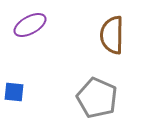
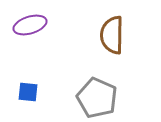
purple ellipse: rotated 12 degrees clockwise
blue square: moved 14 px right
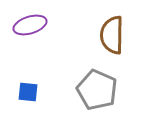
gray pentagon: moved 8 px up
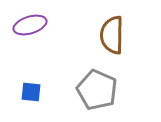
blue square: moved 3 px right
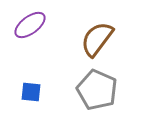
purple ellipse: rotated 20 degrees counterclockwise
brown semicircle: moved 15 px left, 4 px down; rotated 36 degrees clockwise
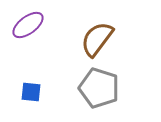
purple ellipse: moved 2 px left
gray pentagon: moved 2 px right, 2 px up; rotated 6 degrees counterclockwise
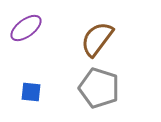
purple ellipse: moved 2 px left, 3 px down
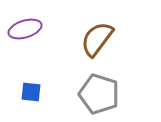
purple ellipse: moved 1 px left, 1 px down; rotated 20 degrees clockwise
gray pentagon: moved 6 px down
